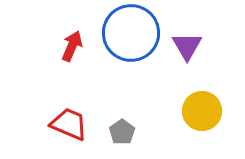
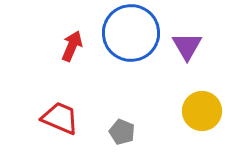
red trapezoid: moved 9 px left, 6 px up
gray pentagon: rotated 15 degrees counterclockwise
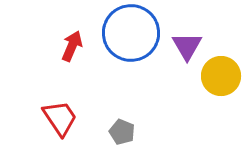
yellow circle: moved 19 px right, 35 px up
red trapezoid: rotated 33 degrees clockwise
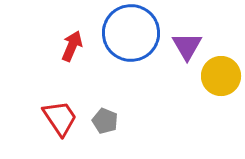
gray pentagon: moved 17 px left, 11 px up
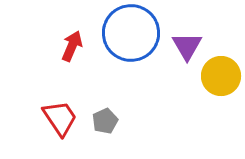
gray pentagon: rotated 25 degrees clockwise
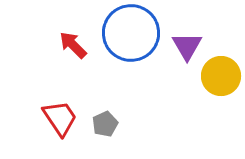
red arrow: moved 1 px right, 1 px up; rotated 68 degrees counterclockwise
gray pentagon: moved 3 px down
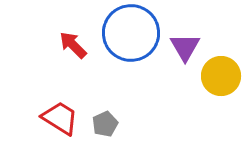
purple triangle: moved 2 px left, 1 px down
red trapezoid: rotated 24 degrees counterclockwise
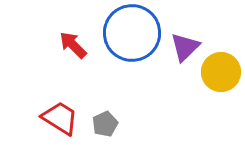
blue circle: moved 1 px right
purple triangle: rotated 16 degrees clockwise
yellow circle: moved 4 px up
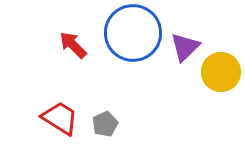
blue circle: moved 1 px right
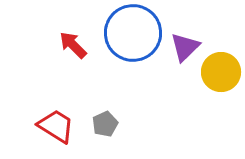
red trapezoid: moved 4 px left, 8 px down
